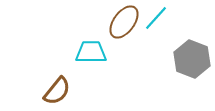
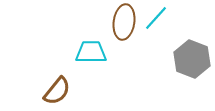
brown ellipse: rotated 28 degrees counterclockwise
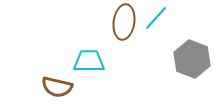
cyan trapezoid: moved 2 px left, 9 px down
brown semicircle: moved 4 px up; rotated 64 degrees clockwise
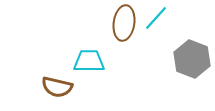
brown ellipse: moved 1 px down
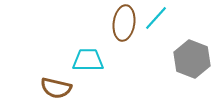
cyan trapezoid: moved 1 px left, 1 px up
brown semicircle: moved 1 px left, 1 px down
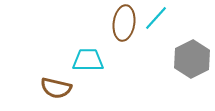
gray hexagon: rotated 12 degrees clockwise
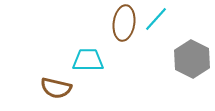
cyan line: moved 1 px down
gray hexagon: rotated 6 degrees counterclockwise
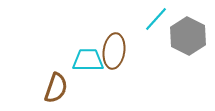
brown ellipse: moved 10 px left, 28 px down
gray hexagon: moved 4 px left, 23 px up
brown semicircle: rotated 84 degrees counterclockwise
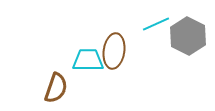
cyan line: moved 5 px down; rotated 24 degrees clockwise
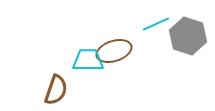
gray hexagon: rotated 9 degrees counterclockwise
brown ellipse: rotated 64 degrees clockwise
brown semicircle: moved 2 px down
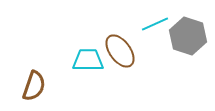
cyan line: moved 1 px left
brown ellipse: moved 6 px right; rotated 72 degrees clockwise
brown semicircle: moved 22 px left, 4 px up
